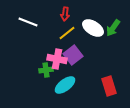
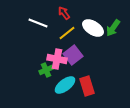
red arrow: moved 1 px left, 1 px up; rotated 136 degrees clockwise
white line: moved 10 px right, 1 px down
green cross: rotated 16 degrees counterclockwise
red rectangle: moved 22 px left
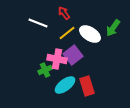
white ellipse: moved 3 px left, 6 px down
green cross: moved 1 px left
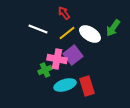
white line: moved 6 px down
cyan ellipse: rotated 20 degrees clockwise
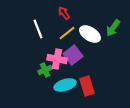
white line: rotated 48 degrees clockwise
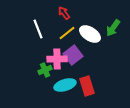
pink cross: rotated 12 degrees counterclockwise
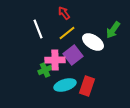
green arrow: moved 2 px down
white ellipse: moved 3 px right, 8 px down
pink cross: moved 2 px left, 1 px down
red rectangle: rotated 36 degrees clockwise
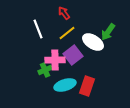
green arrow: moved 5 px left, 2 px down
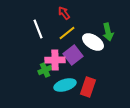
green arrow: rotated 48 degrees counterclockwise
red rectangle: moved 1 px right, 1 px down
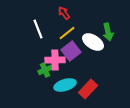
purple square: moved 2 px left, 4 px up
red rectangle: moved 2 px down; rotated 24 degrees clockwise
